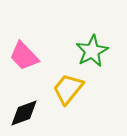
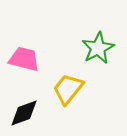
green star: moved 6 px right, 3 px up
pink trapezoid: moved 3 px down; rotated 148 degrees clockwise
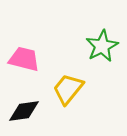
green star: moved 4 px right, 2 px up
black diamond: moved 2 px up; rotated 12 degrees clockwise
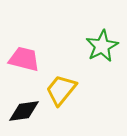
yellow trapezoid: moved 7 px left, 1 px down
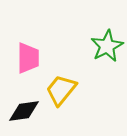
green star: moved 5 px right
pink trapezoid: moved 4 px right, 1 px up; rotated 76 degrees clockwise
